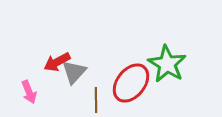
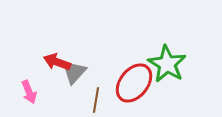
red arrow: rotated 48 degrees clockwise
red ellipse: moved 3 px right
brown line: rotated 10 degrees clockwise
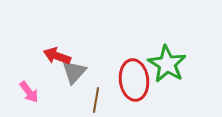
red arrow: moved 6 px up
red ellipse: moved 3 px up; rotated 45 degrees counterclockwise
pink arrow: rotated 15 degrees counterclockwise
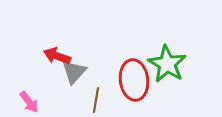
pink arrow: moved 10 px down
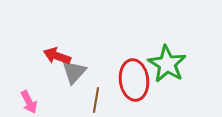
pink arrow: rotated 10 degrees clockwise
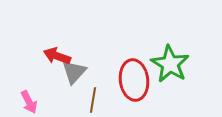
green star: moved 3 px right
brown line: moved 3 px left
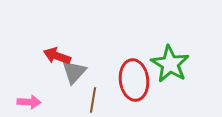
pink arrow: rotated 60 degrees counterclockwise
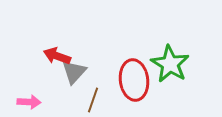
brown line: rotated 10 degrees clockwise
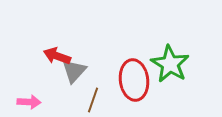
gray triangle: moved 1 px up
